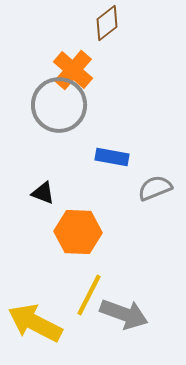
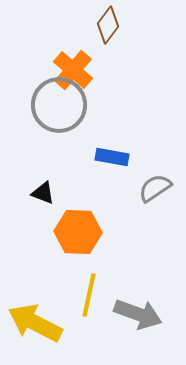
brown diamond: moved 1 px right, 2 px down; rotated 15 degrees counterclockwise
gray semicircle: rotated 12 degrees counterclockwise
yellow line: rotated 15 degrees counterclockwise
gray arrow: moved 14 px right
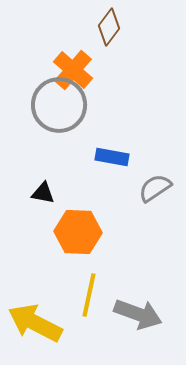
brown diamond: moved 1 px right, 2 px down
black triangle: rotated 10 degrees counterclockwise
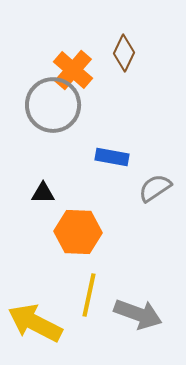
brown diamond: moved 15 px right, 26 px down; rotated 12 degrees counterclockwise
gray circle: moved 6 px left
black triangle: rotated 10 degrees counterclockwise
